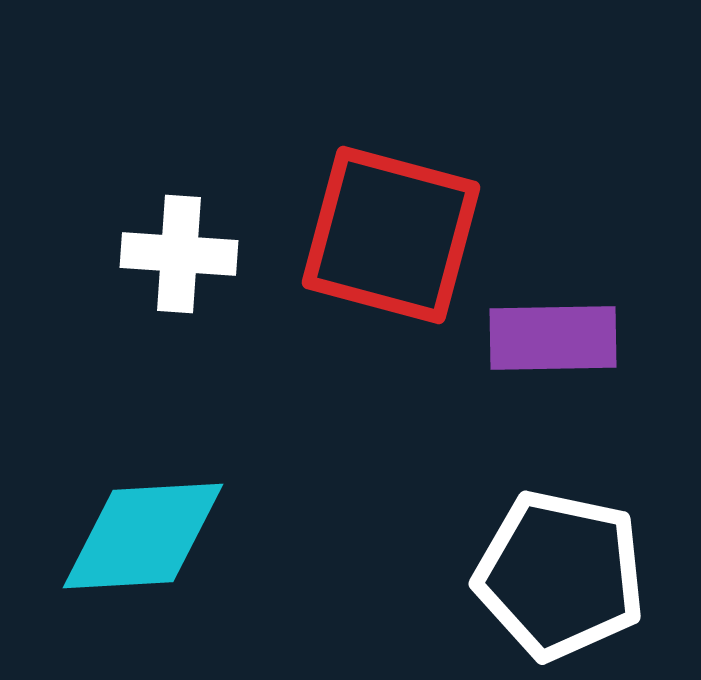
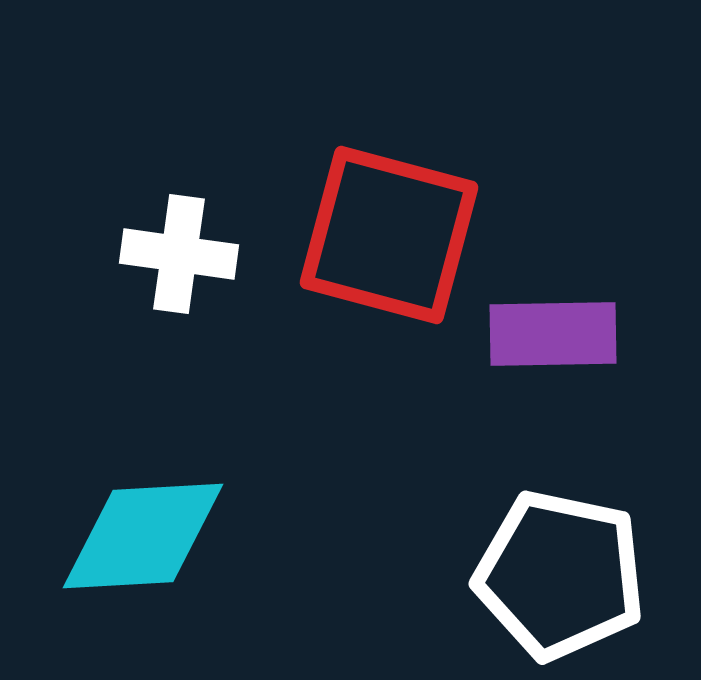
red square: moved 2 px left
white cross: rotated 4 degrees clockwise
purple rectangle: moved 4 px up
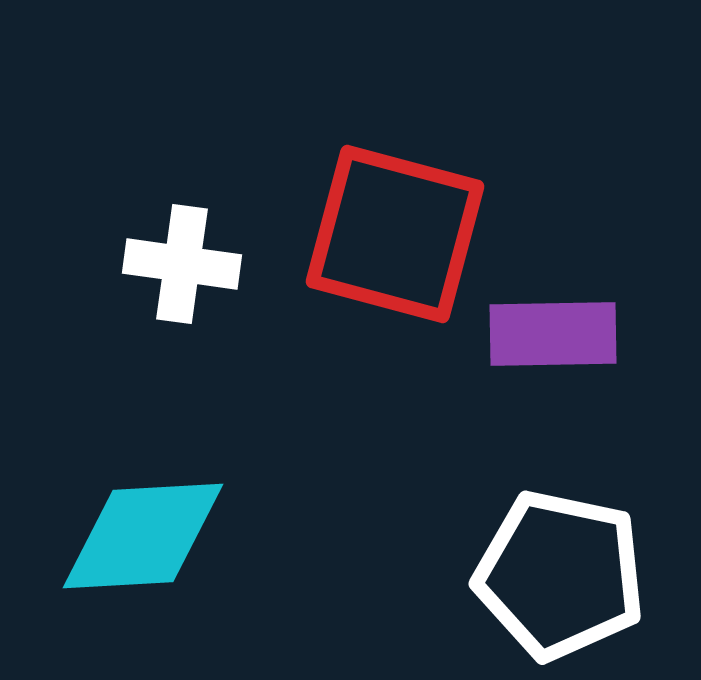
red square: moved 6 px right, 1 px up
white cross: moved 3 px right, 10 px down
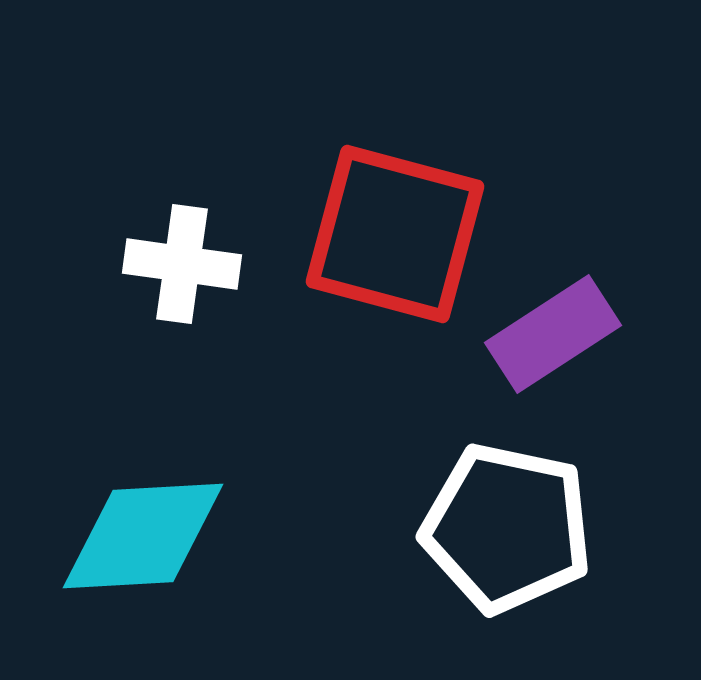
purple rectangle: rotated 32 degrees counterclockwise
white pentagon: moved 53 px left, 47 px up
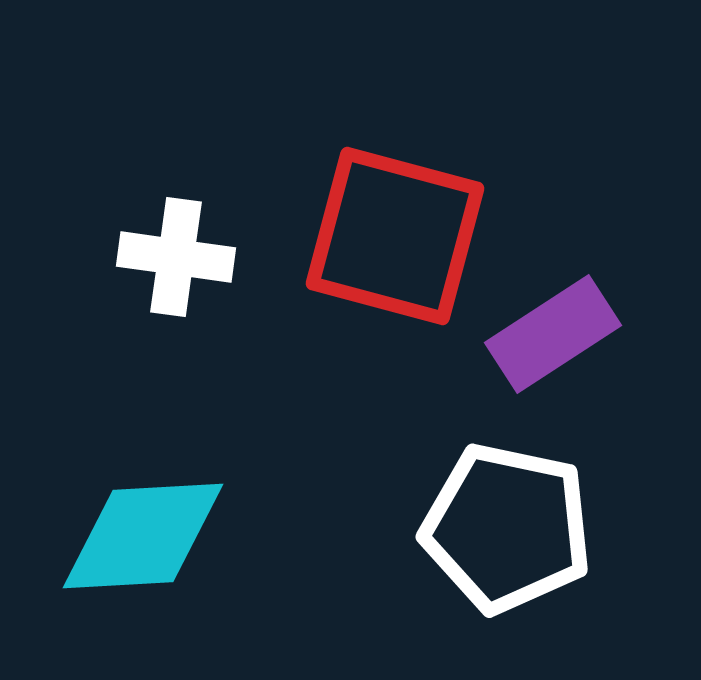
red square: moved 2 px down
white cross: moved 6 px left, 7 px up
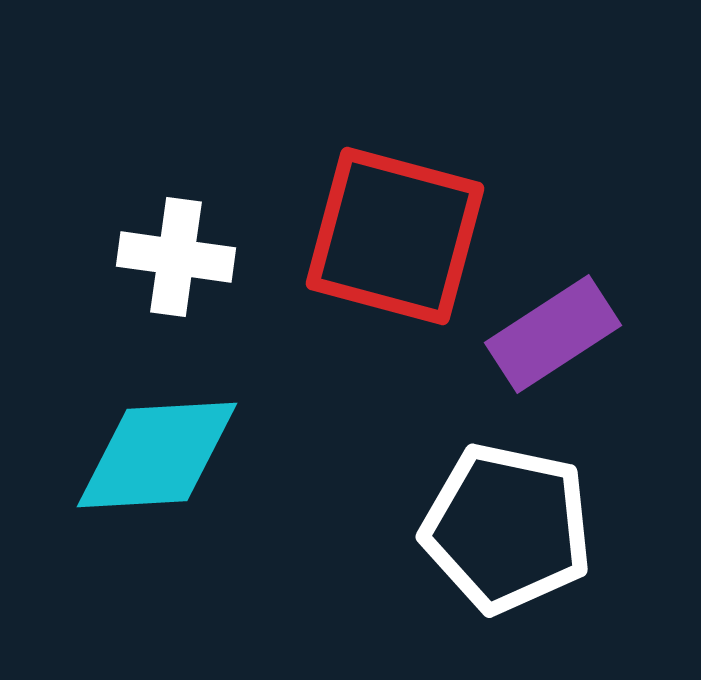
cyan diamond: moved 14 px right, 81 px up
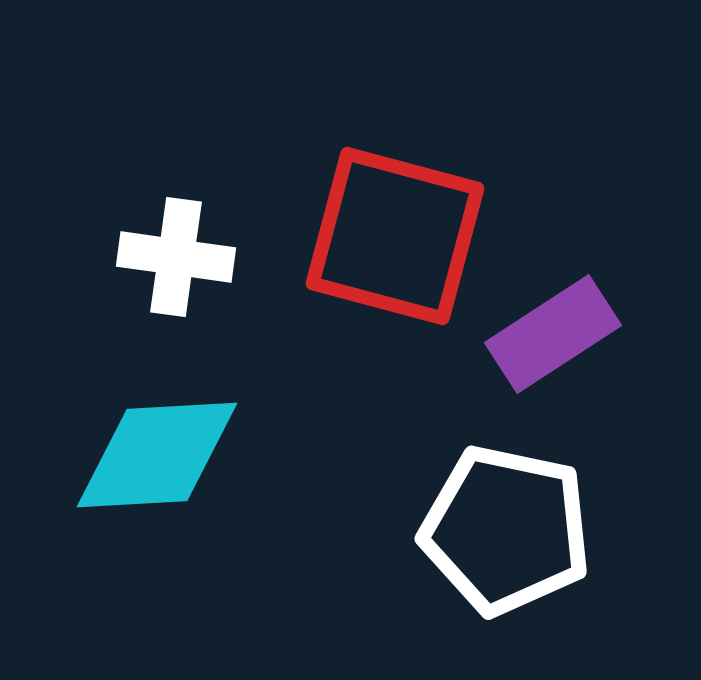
white pentagon: moved 1 px left, 2 px down
